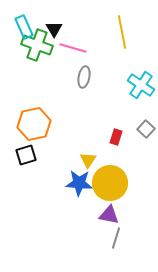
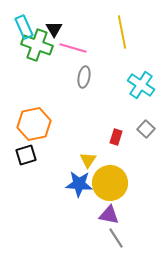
blue star: moved 1 px down
gray line: rotated 50 degrees counterclockwise
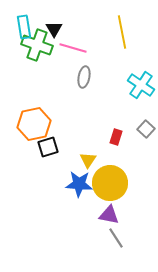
cyan rectangle: rotated 15 degrees clockwise
black square: moved 22 px right, 8 px up
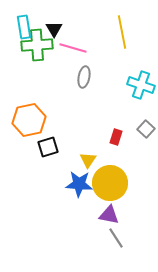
green cross: rotated 24 degrees counterclockwise
cyan cross: rotated 16 degrees counterclockwise
orange hexagon: moved 5 px left, 4 px up
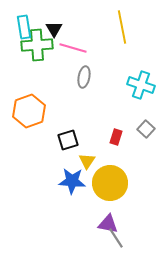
yellow line: moved 5 px up
orange hexagon: moved 9 px up; rotated 8 degrees counterclockwise
black square: moved 20 px right, 7 px up
yellow triangle: moved 1 px left, 1 px down
blue star: moved 7 px left, 3 px up
purple triangle: moved 1 px left, 9 px down
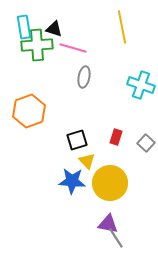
black triangle: rotated 42 degrees counterclockwise
gray square: moved 14 px down
black square: moved 9 px right
yellow triangle: rotated 18 degrees counterclockwise
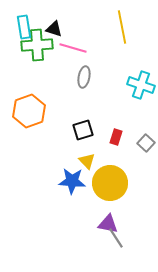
black square: moved 6 px right, 10 px up
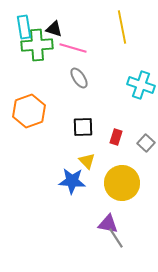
gray ellipse: moved 5 px left, 1 px down; rotated 45 degrees counterclockwise
black square: moved 3 px up; rotated 15 degrees clockwise
yellow circle: moved 12 px right
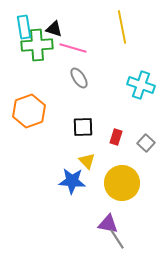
gray line: moved 1 px right, 1 px down
